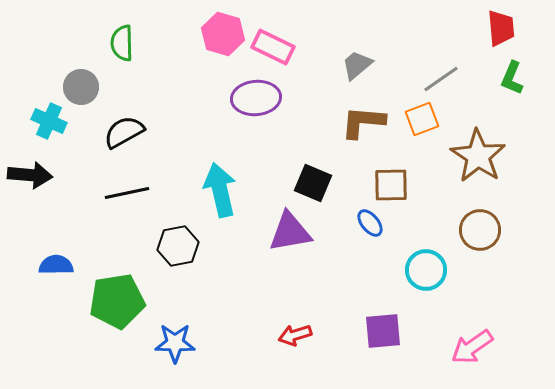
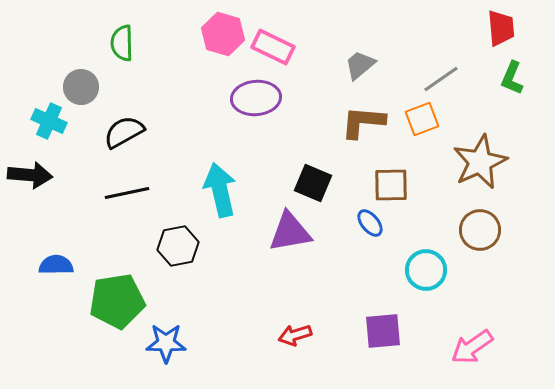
gray trapezoid: moved 3 px right
brown star: moved 2 px right, 6 px down; rotated 14 degrees clockwise
blue star: moved 9 px left
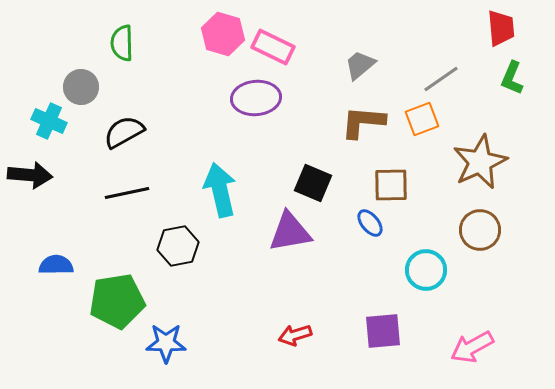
pink arrow: rotated 6 degrees clockwise
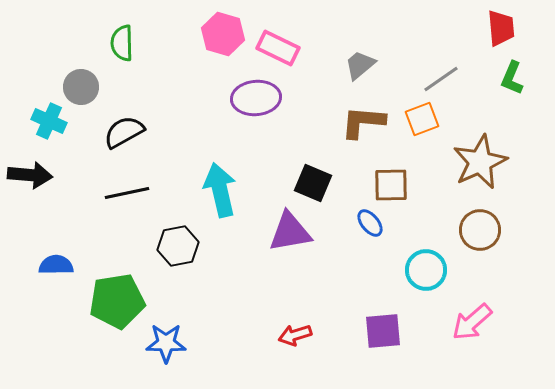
pink rectangle: moved 5 px right, 1 px down
pink arrow: moved 25 px up; rotated 12 degrees counterclockwise
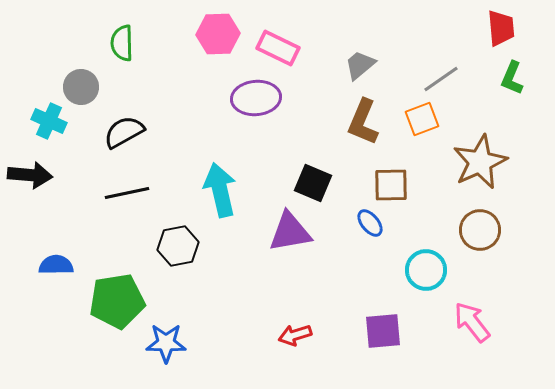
pink hexagon: moved 5 px left; rotated 18 degrees counterclockwise
brown L-shape: rotated 72 degrees counterclockwise
pink arrow: rotated 93 degrees clockwise
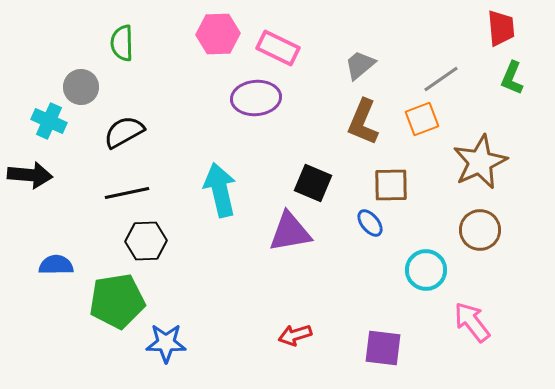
black hexagon: moved 32 px left, 5 px up; rotated 9 degrees clockwise
purple square: moved 17 px down; rotated 12 degrees clockwise
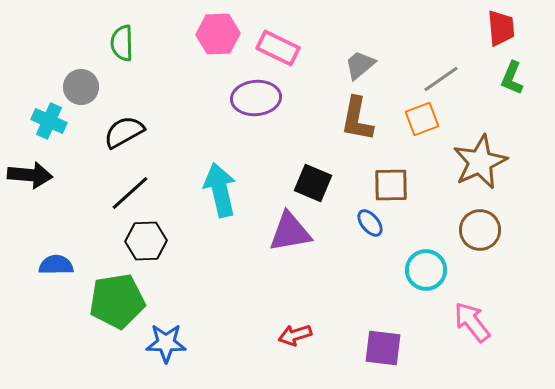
brown L-shape: moved 6 px left, 3 px up; rotated 12 degrees counterclockwise
black line: moved 3 px right; rotated 30 degrees counterclockwise
